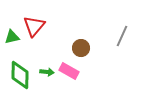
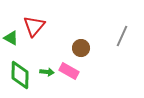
green triangle: moved 1 px left, 1 px down; rotated 42 degrees clockwise
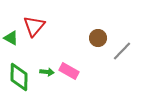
gray line: moved 15 px down; rotated 20 degrees clockwise
brown circle: moved 17 px right, 10 px up
green diamond: moved 1 px left, 2 px down
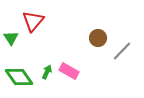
red triangle: moved 1 px left, 5 px up
green triangle: rotated 28 degrees clockwise
green arrow: rotated 72 degrees counterclockwise
green diamond: rotated 36 degrees counterclockwise
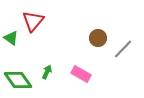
green triangle: rotated 21 degrees counterclockwise
gray line: moved 1 px right, 2 px up
pink rectangle: moved 12 px right, 3 px down
green diamond: moved 1 px left, 3 px down
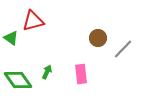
red triangle: rotated 35 degrees clockwise
pink rectangle: rotated 54 degrees clockwise
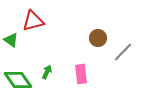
green triangle: moved 2 px down
gray line: moved 3 px down
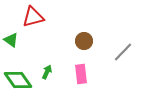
red triangle: moved 4 px up
brown circle: moved 14 px left, 3 px down
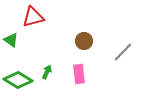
pink rectangle: moved 2 px left
green diamond: rotated 24 degrees counterclockwise
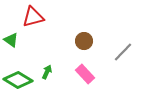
pink rectangle: moved 6 px right; rotated 36 degrees counterclockwise
